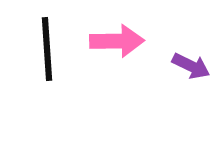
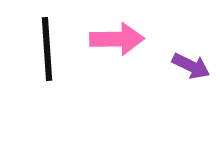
pink arrow: moved 2 px up
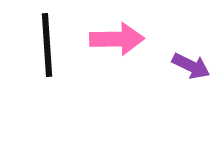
black line: moved 4 px up
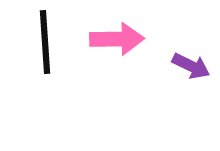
black line: moved 2 px left, 3 px up
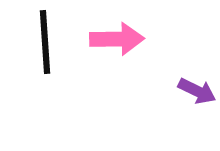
purple arrow: moved 6 px right, 25 px down
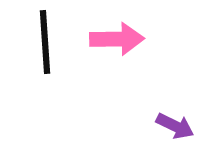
purple arrow: moved 22 px left, 35 px down
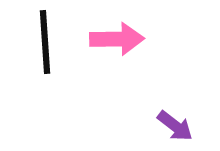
purple arrow: rotated 12 degrees clockwise
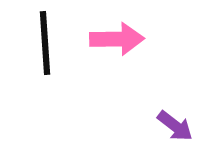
black line: moved 1 px down
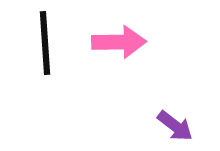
pink arrow: moved 2 px right, 3 px down
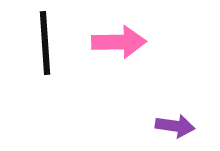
purple arrow: rotated 30 degrees counterclockwise
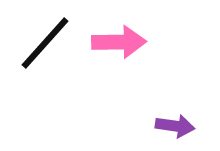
black line: rotated 46 degrees clockwise
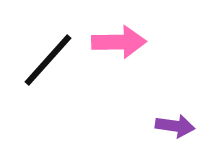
black line: moved 3 px right, 17 px down
